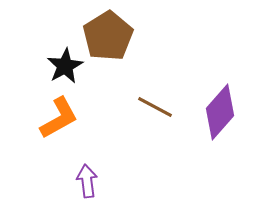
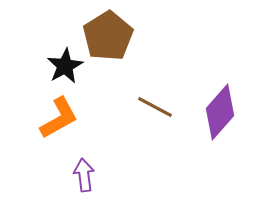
purple arrow: moved 3 px left, 6 px up
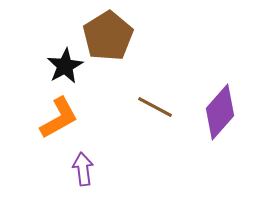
purple arrow: moved 1 px left, 6 px up
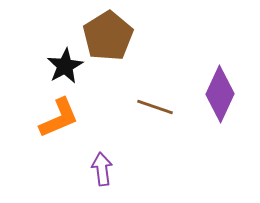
brown line: rotated 9 degrees counterclockwise
purple diamond: moved 18 px up; rotated 16 degrees counterclockwise
orange L-shape: rotated 6 degrees clockwise
purple arrow: moved 19 px right
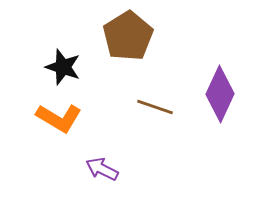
brown pentagon: moved 20 px right
black star: moved 2 px left, 1 px down; rotated 24 degrees counterclockwise
orange L-shape: rotated 54 degrees clockwise
purple arrow: rotated 56 degrees counterclockwise
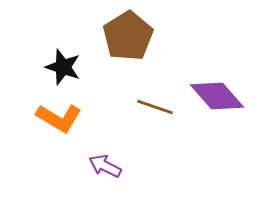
purple diamond: moved 3 px left, 2 px down; rotated 66 degrees counterclockwise
purple arrow: moved 3 px right, 3 px up
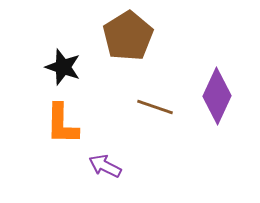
purple diamond: rotated 66 degrees clockwise
orange L-shape: moved 3 px right, 6 px down; rotated 60 degrees clockwise
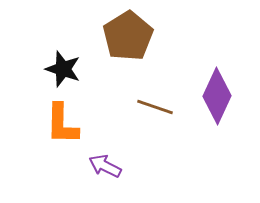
black star: moved 2 px down
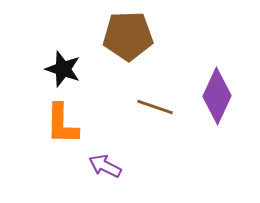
brown pentagon: rotated 30 degrees clockwise
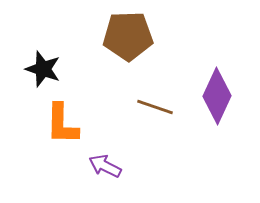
black star: moved 20 px left
